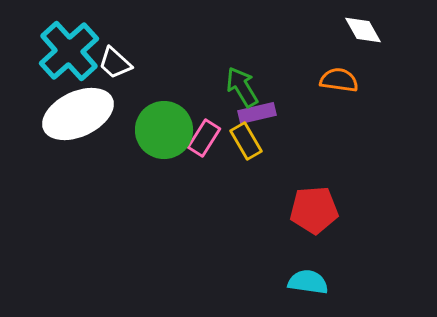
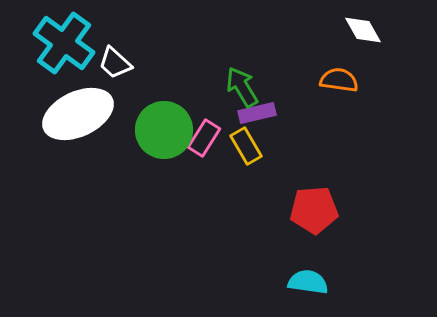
cyan cross: moved 5 px left, 8 px up; rotated 12 degrees counterclockwise
yellow rectangle: moved 5 px down
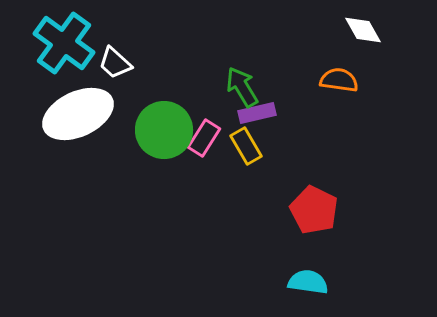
red pentagon: rotated 30 degrees clockwise
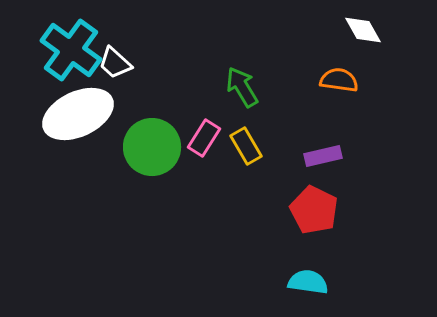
cyan cross: moved 7 px right, 7 px down
purple rectangle: moved 66 px right, 43 px down
green circle: moved 12 px left, 17 px down
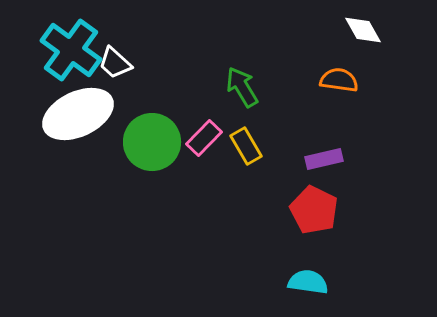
pink rectangle: rotated 12 degrees clockwise
green circle: moved 5 px up
purple rectangle: moved 1 px right, 3 px down
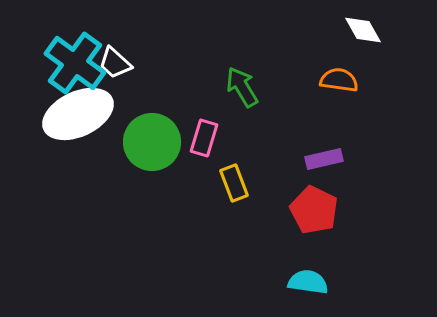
cyan cross: moved 4 px right, 13 px down
pink rectangle: rotated 27 degrees counterclockwise
yellow rectangle: moved 12 px left, 37 px down; rotated 9 degrees clockwise
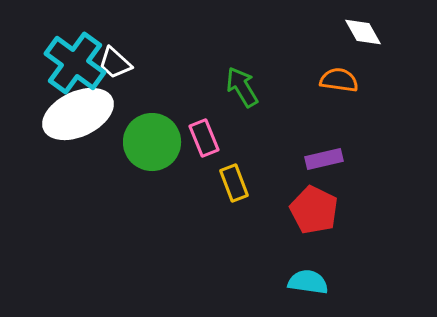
white diamond: moved 2 px down
pink rectangle: rotated 39 degrees counterclockwise
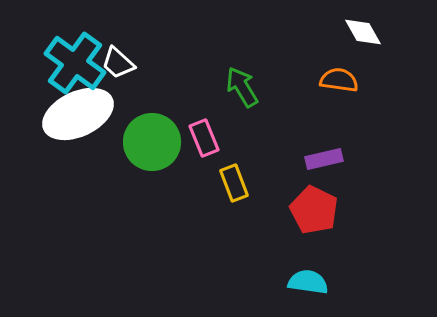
white trapezoid: moved 3 px right
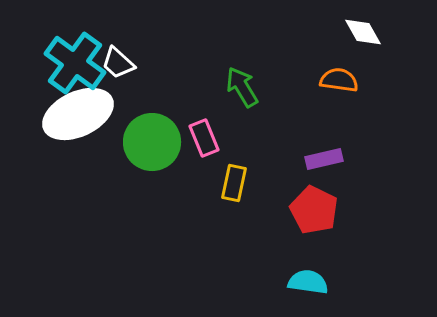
yellow rectangle: rotated 33 degrees clockwise
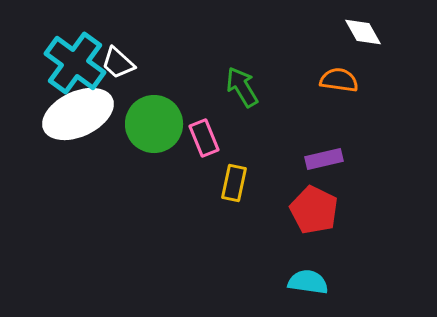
green circle: moved 2 px right, 18 px up
